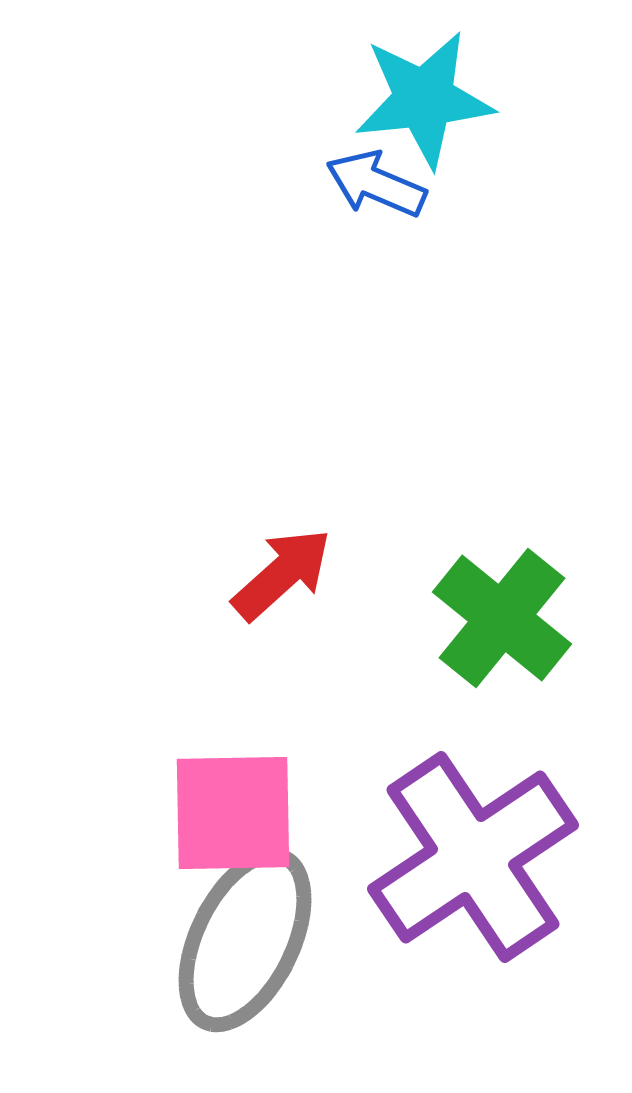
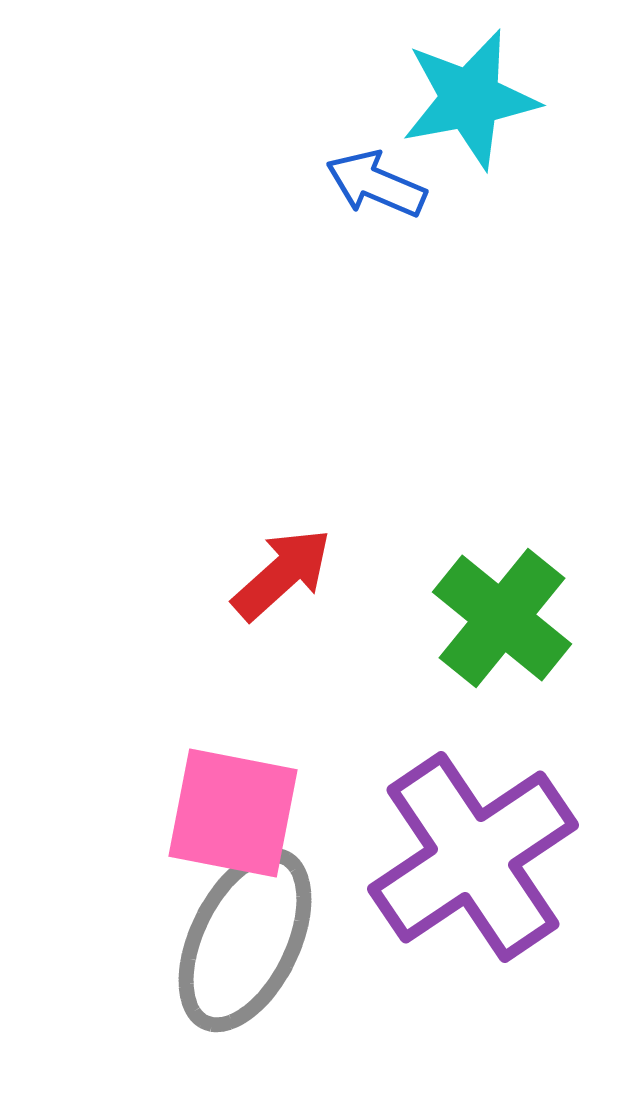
cyan star: moved 46 px right; rotated 5 degrees counterclockwise
pink square: rotated 12 degrees clockwise
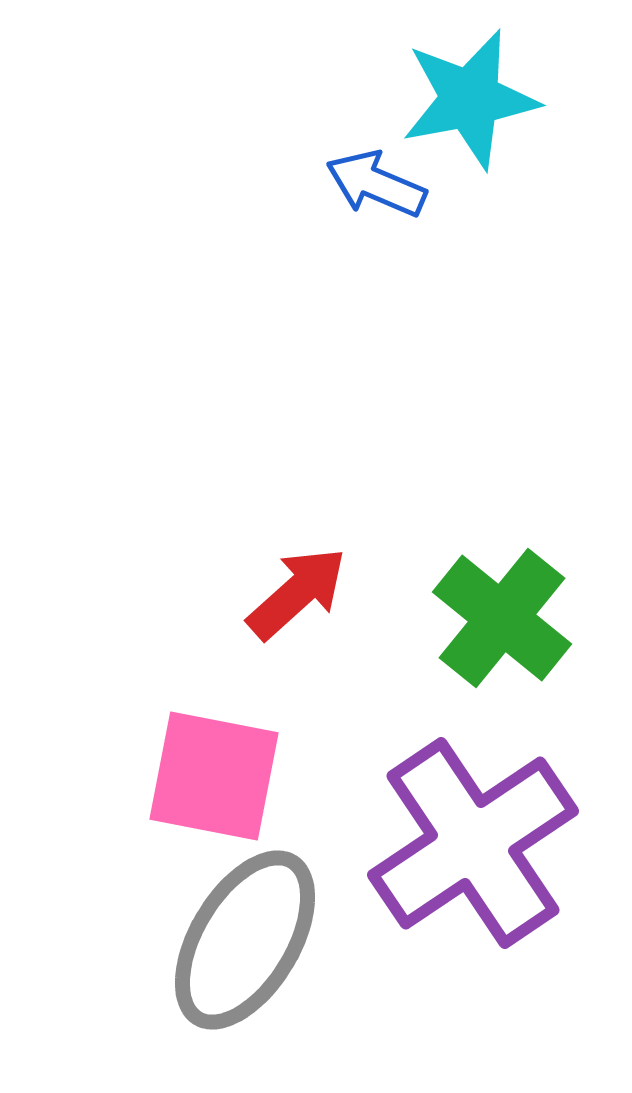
red arrow: moved 15 px right, 19 px down
pink square: moved 19 px left, 37 px up
purple cross: moved 14 px up
gray ellipse: rotated 5 degrees clockwise
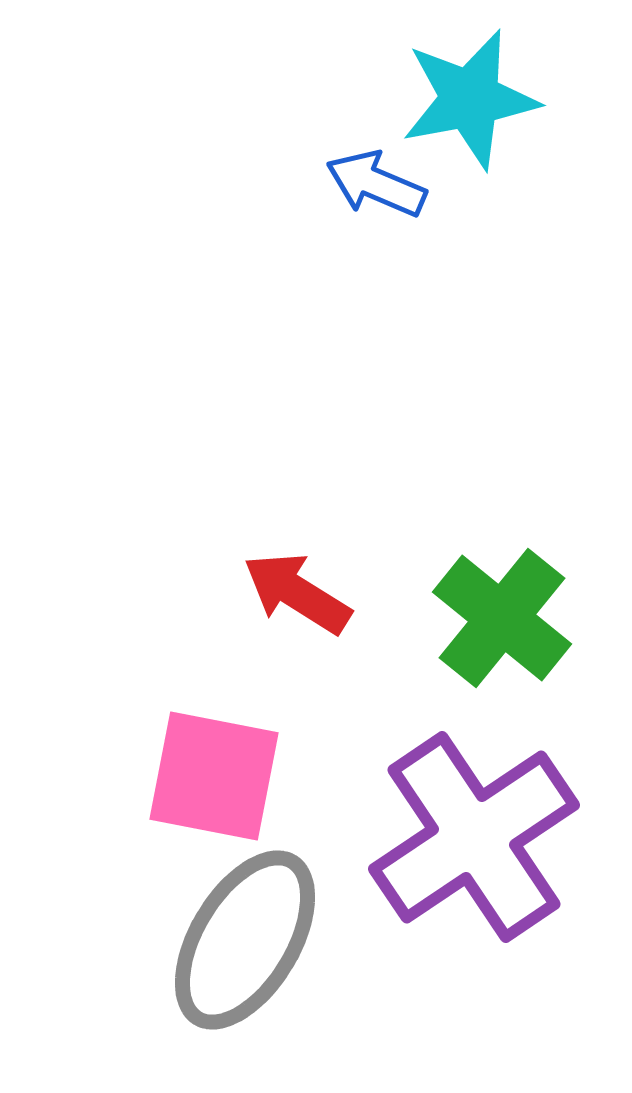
red arrow: rotated 106 degrees counterclockwise
purple cross: moved 1 px right, 6 px up
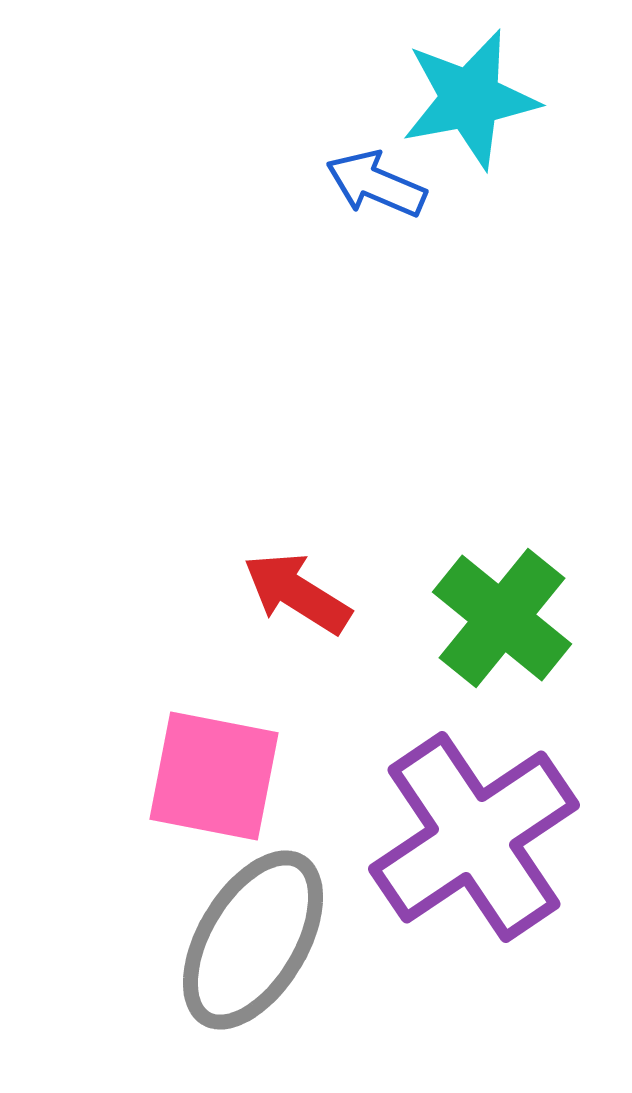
gray ellipse: moved 8 px right
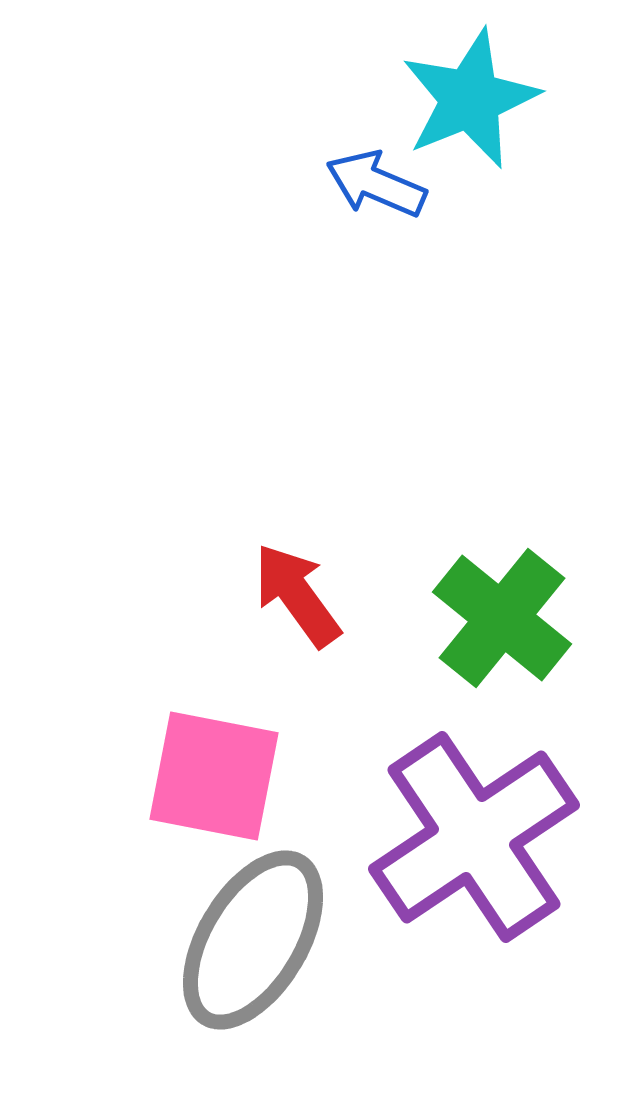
cyan star: rotated 11 degrees counterclockwise
red arrow: moved 2 px down; rotated 22 degrees clockwise
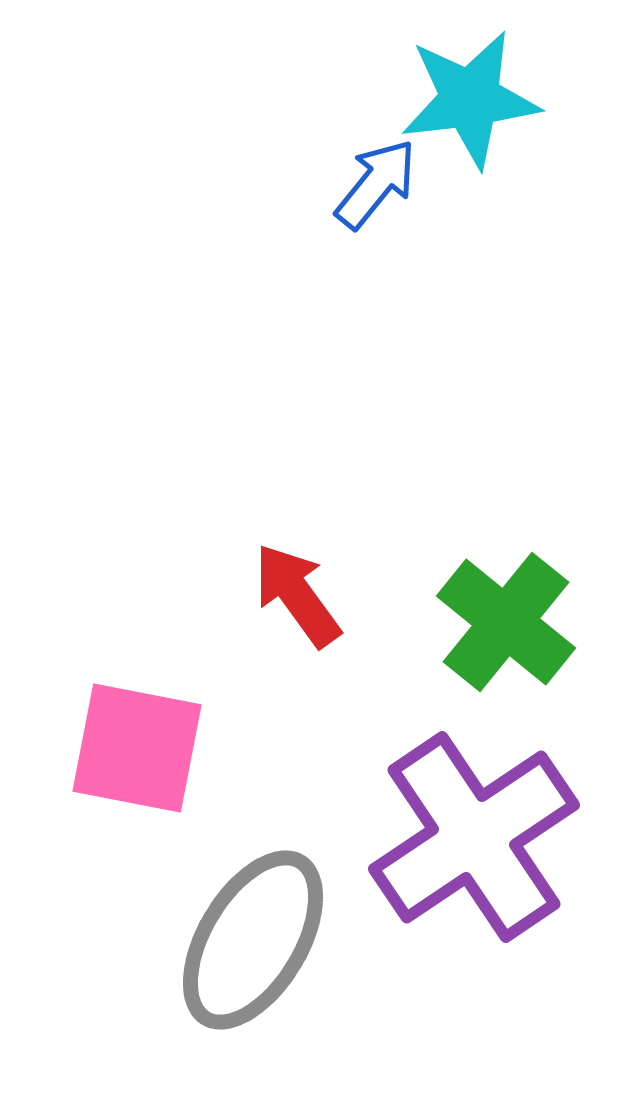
cyan star: rotated 15 degrees clockwise
blue arrow: rotated 106 degrees clockwise
green cross: moved 4 px right, 4 px down
pink square: moved 77 px left, 28 px up
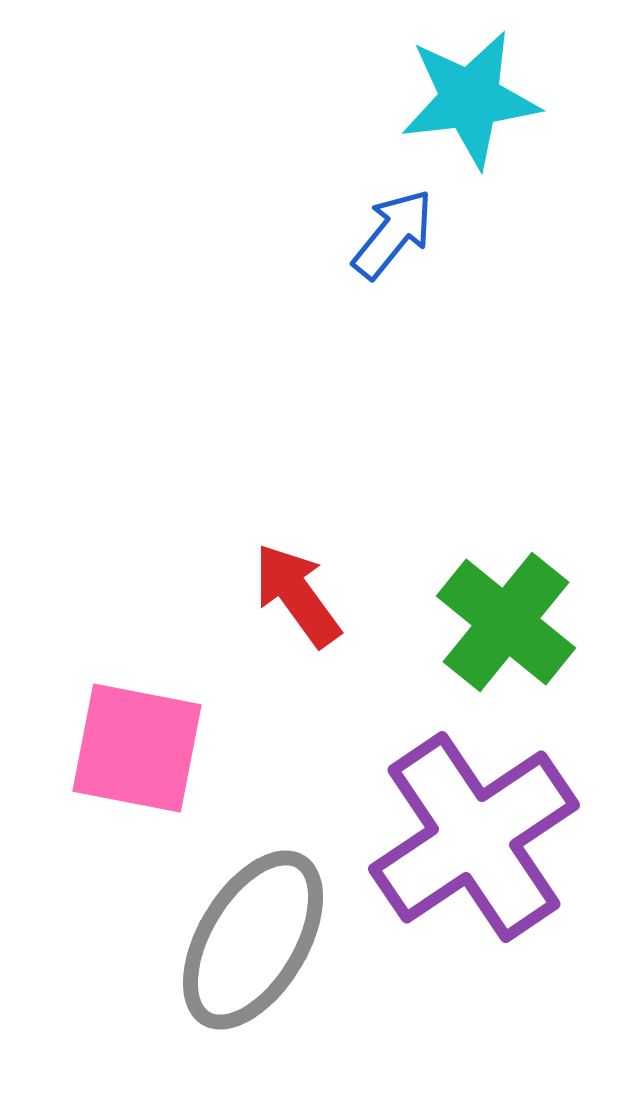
blue arrow: moved 17 px right, 50 px down
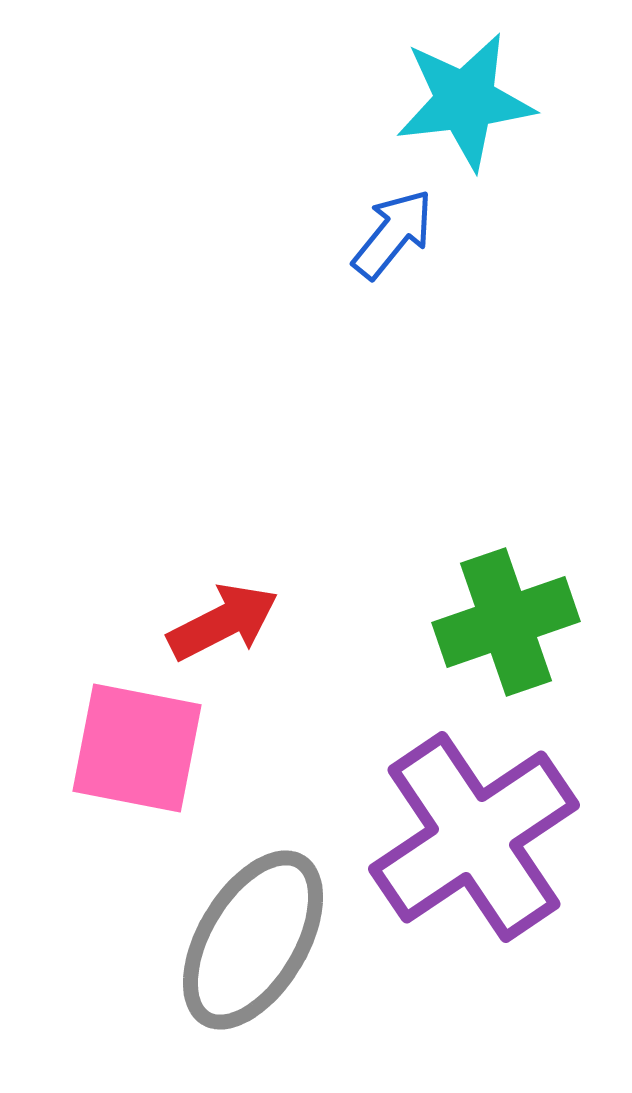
cyan star: moved 5 px left, 2 px down
red arrow: moved 74 px left, 27 px down; rotated 99 degrees clockwise
green cross: rotated 32 degrees clockwise
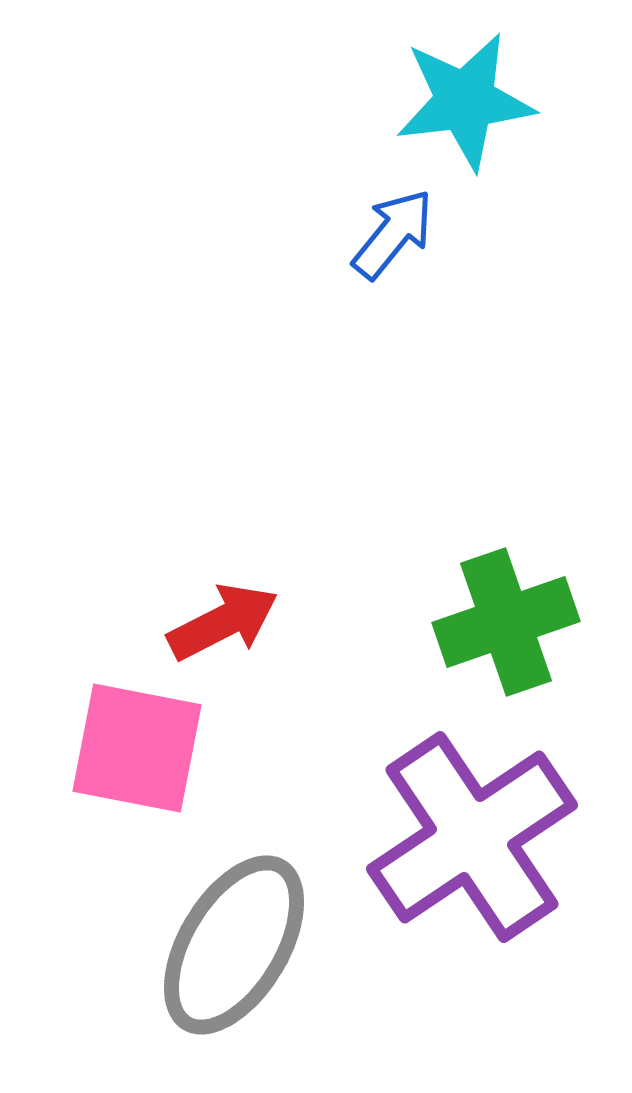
purple cross: moved 2 px left
gray ellipse: moved 19 px left, 5 px down
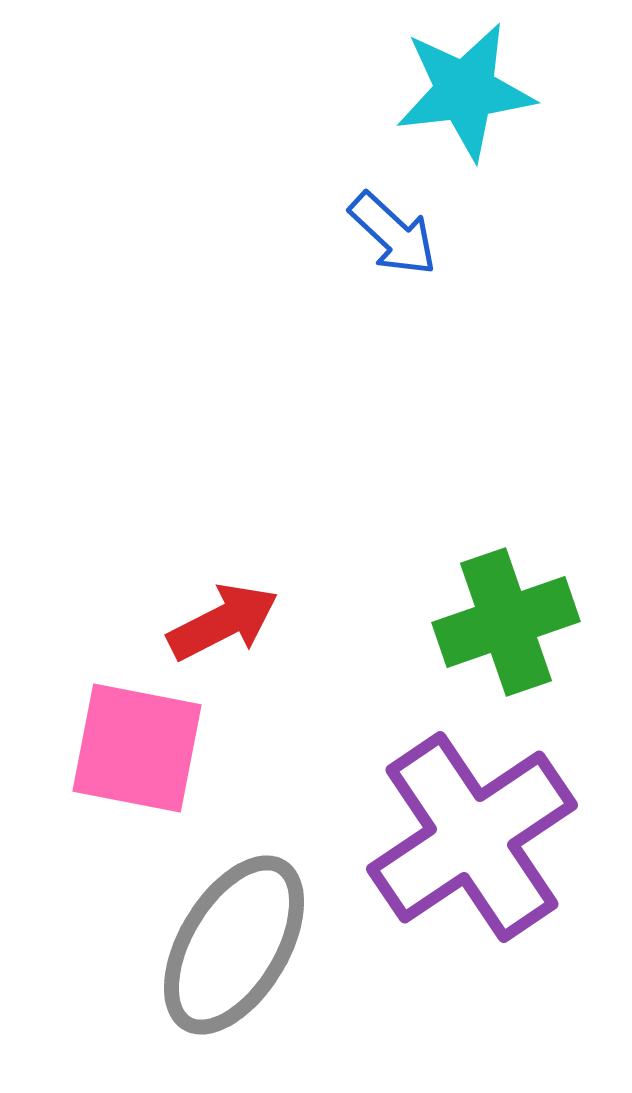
cyan star: moved 10 px up
blue arrow: rotated 94 degrees clockwise
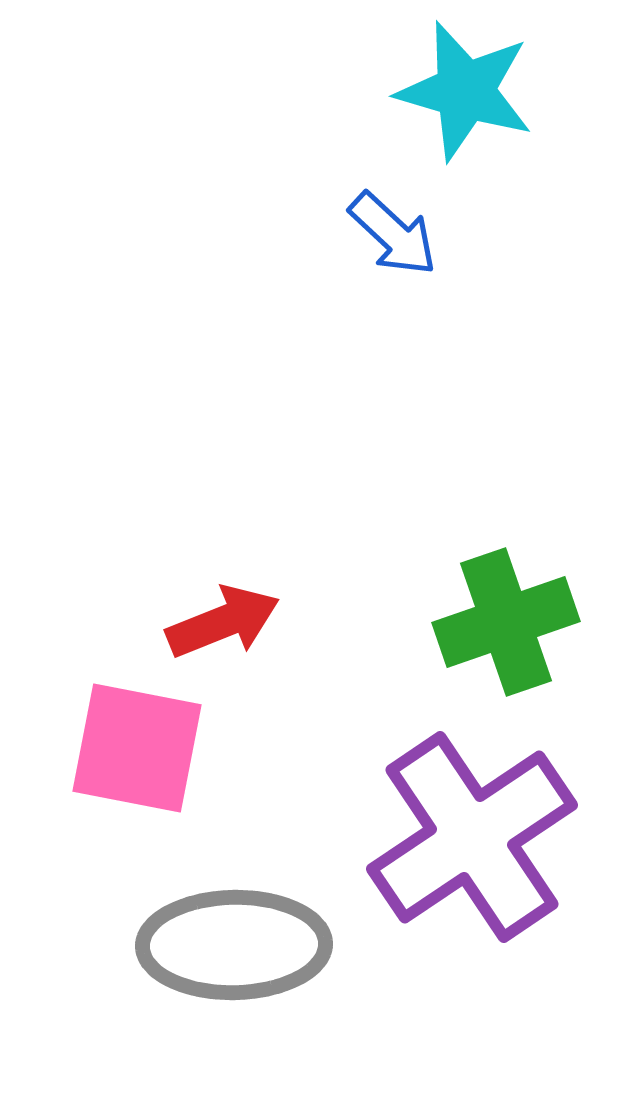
cyan star: rotated 23 degrees clockwise
red arrow: rotated 5 degrees clockwise
gray ellipse: rotated 58 degrees clockwise
